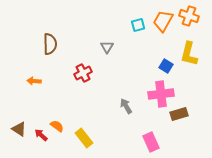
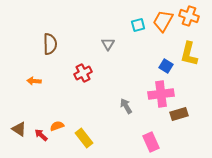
gray triangle: moved 1 px right, 3 px up
orange semicircle: rotated 56 degrees counterclockwise
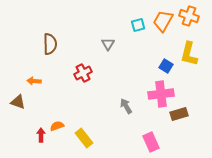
brown triangle: moved 1 px left, 27 px up; rotated 14 degrees counterclockwise
red arrow: rotated 48 degrees clockwise
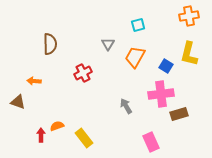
orange cross: rotated 30 degrees counterclockwise
orange trapezoid: moved 28 px left, 36 px down
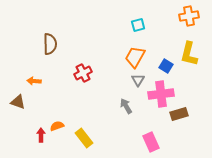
gray triangle: moved 30 px right, 36 px down
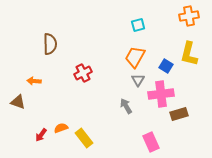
orange semicircle: moved 4 px right, 2 px down
red arrow: rotated 144 degrees counterclockwise
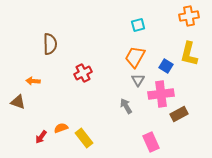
orange arrow: moved 1 px left
brown rectangle: rotated 12 degrees counterclockwise
red arrow: moved 2 px down
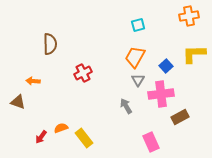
yellow L-shape: moved 5 px right; rotated 75 degrees clockwise
blue square: rotated 16 degrees clockwise
brown rectangle: moved 1 px right, 3 px down
